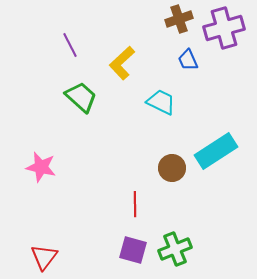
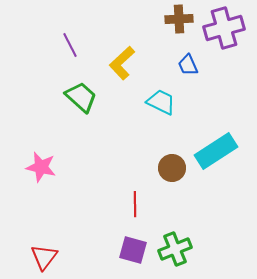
brown cross: rotated 16 degrees clockwise
blue trapezoid: moved 5 px down
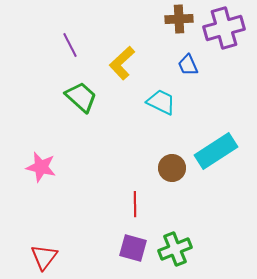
purple square: moved 2 px up
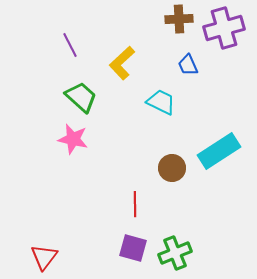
cyan rectangle: moved 3 px right
pink star: moved 32 px right, 28 px up
green cross: moved 4 px down
